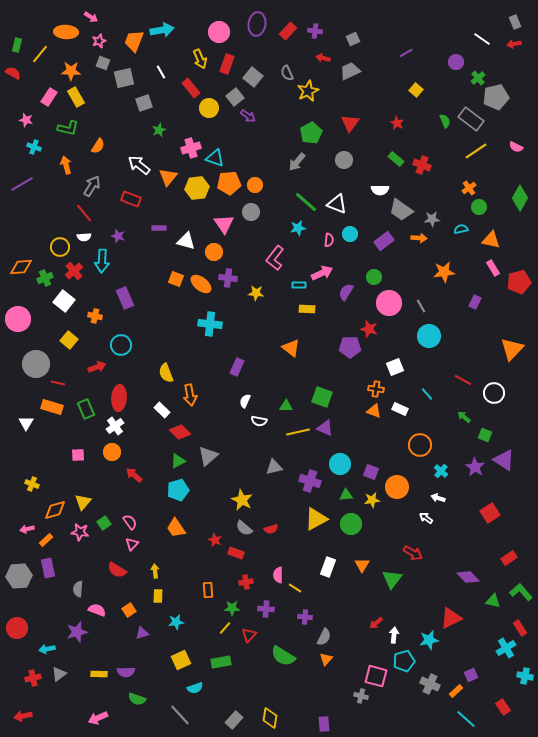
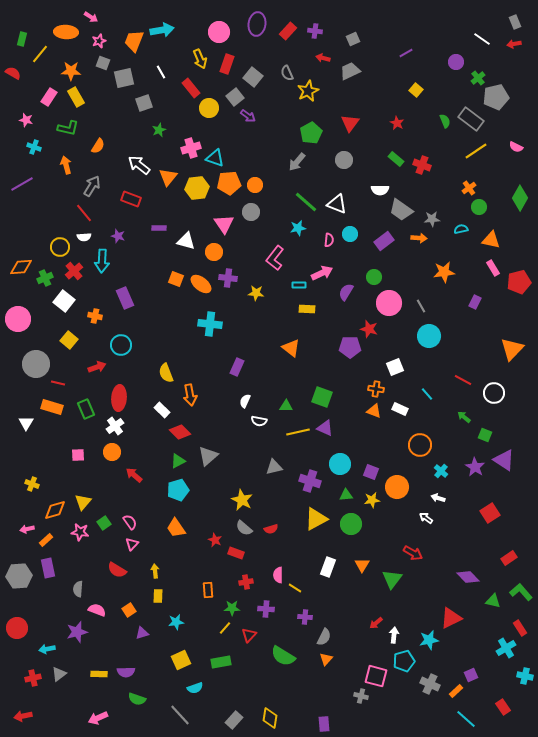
green rectangle at (17, 45): moved 5 px right, 6 px up
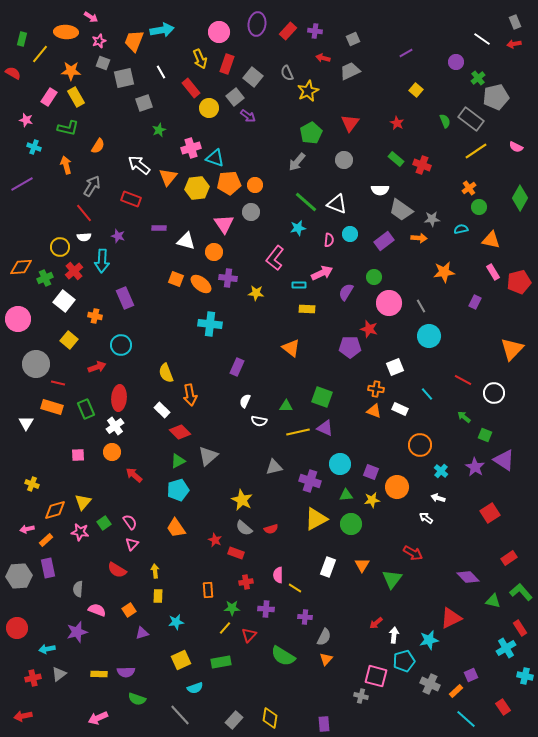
pink rectangle at (493, 268): moved 4 px down
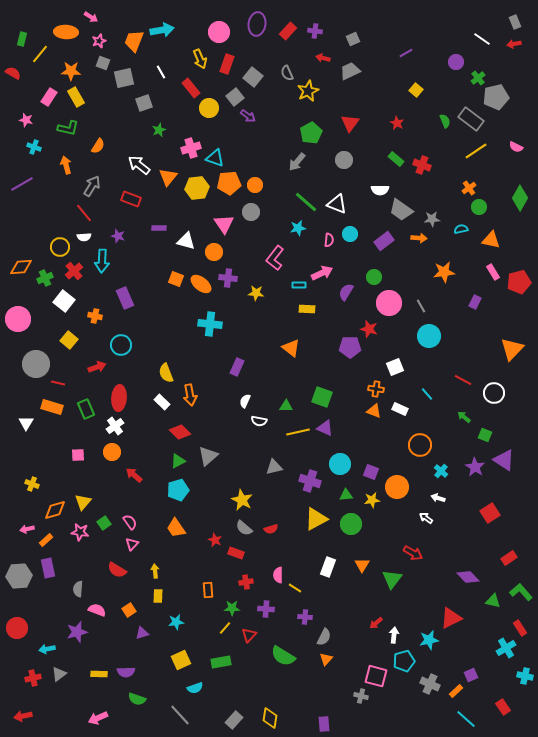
white rectangle at (162, 410): moved 8 px up
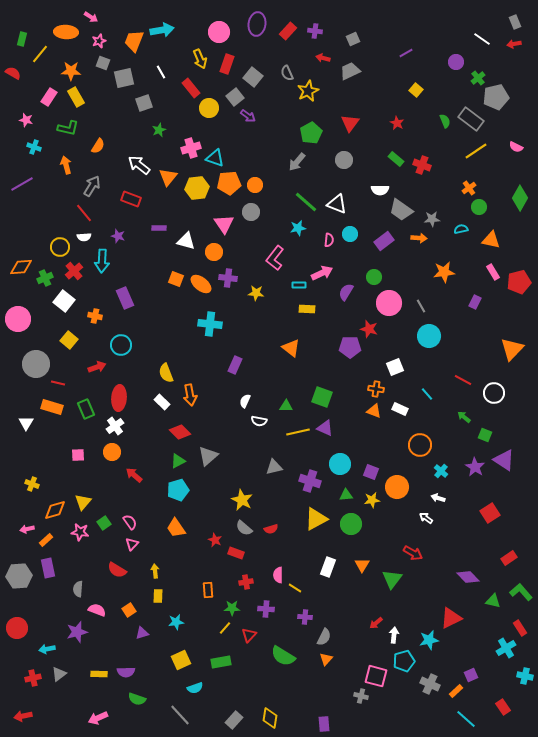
purple rectangle at (237, 367): moved 2 px left, 2 px up
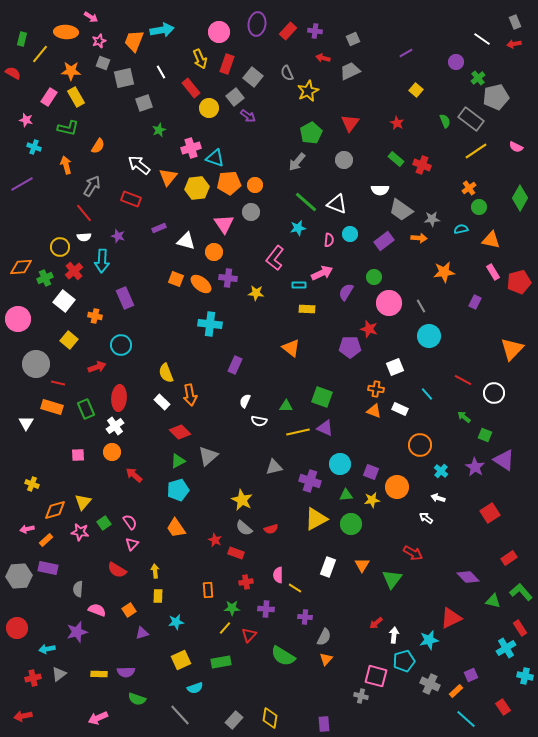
purple rectangle at (159, 228): rotated 24 degrees counterclockwise
purple rectangle at (48, 568): rotated 66 degrees counterclockwise
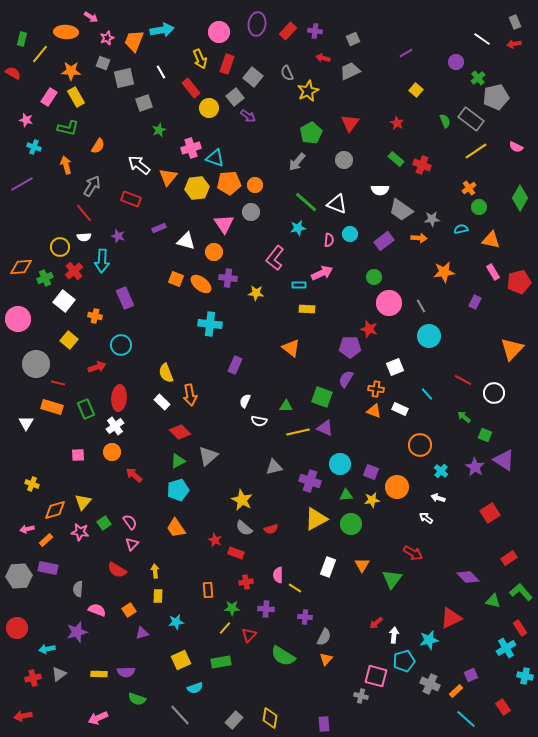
pink star at (99, 41): moved 8 px right, 3 px up
purple semicircle at (346, 292): moved 87 px down
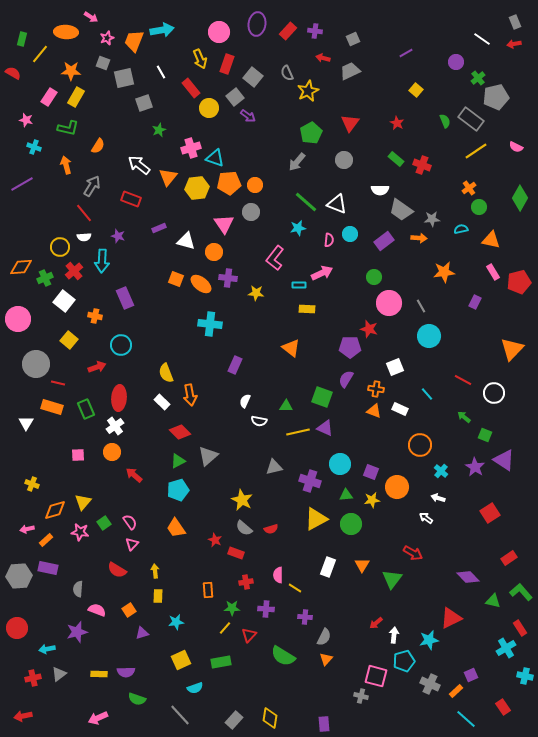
yellow rectangle at (76, 97): rotated 60 degrees clockwise
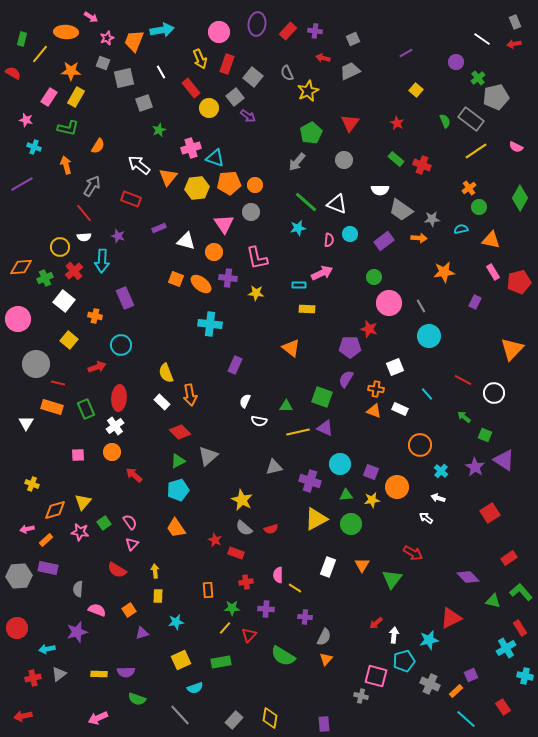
pink L-shape at (275, 258): moved 18 px left; rotated 50 degrees counterclockwise
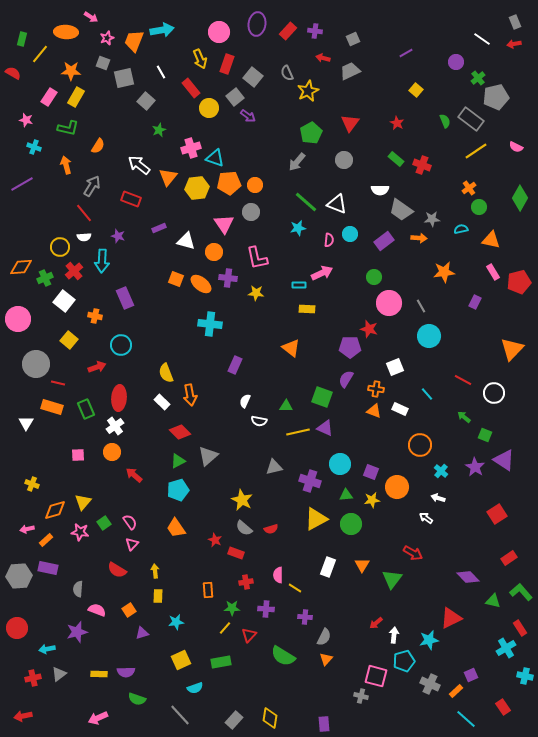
gray square at (144, 103): moved 2 px right, 2 px up; rotated 30 degrees counterclockwise
red square at (490, 513): moved 7 px right, 1 px down
